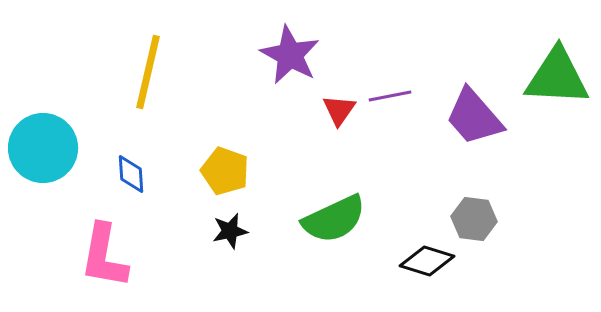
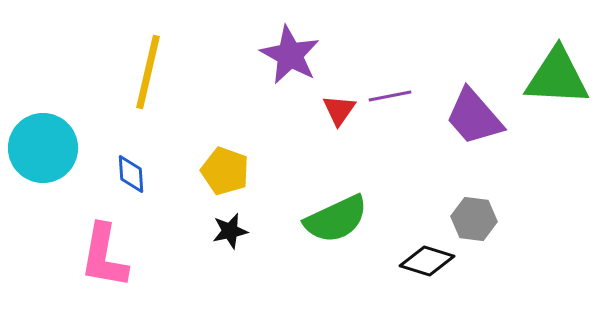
green semicircle: moved 2 px right
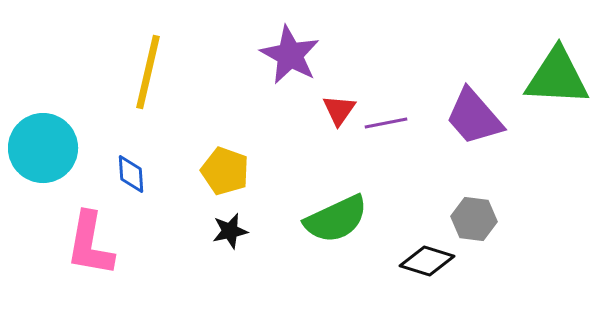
purple line: moved 4 px left, 27 px down
pink L-shape: moved 14 px left, 12 px up
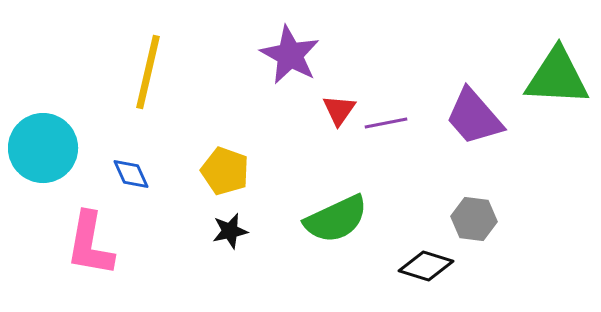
blue diamond: rotated 21 degrees counterclockwise
black diamond: moved 1 px left, 5 px down
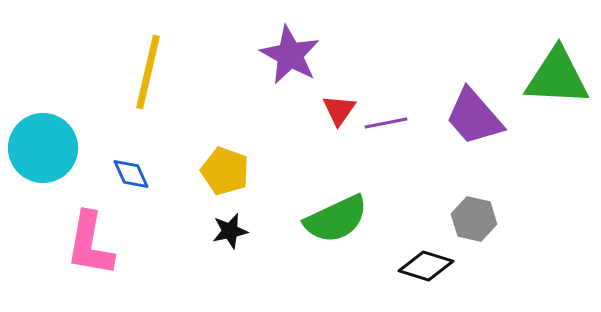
gray hexagon: rotated 6 degrees clockwise
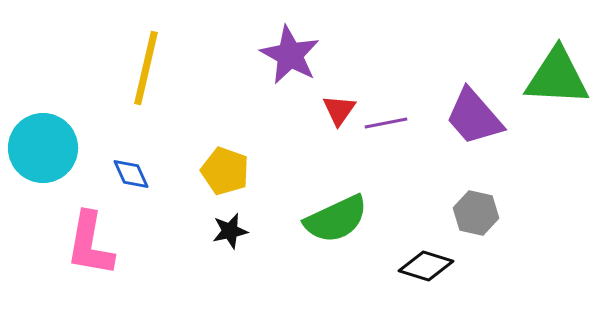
yellow line: moved 2 px left, 4 px up
gray hexagon: moved 2 px right, 6 px up
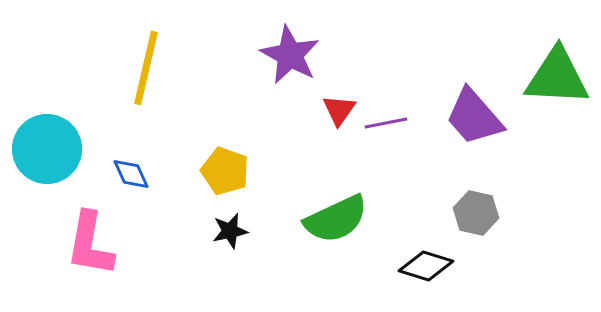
cyan circle: moved 4 px right, 1 px down
